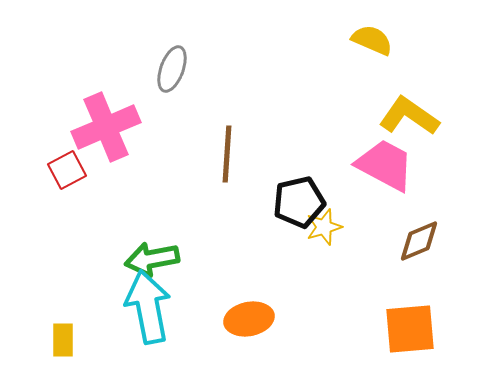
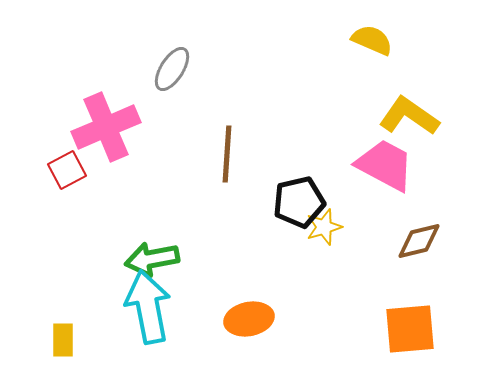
gray ellipse: rotated 12 degrees clockwise
brown diamond: rotated 9 degrees clockwise
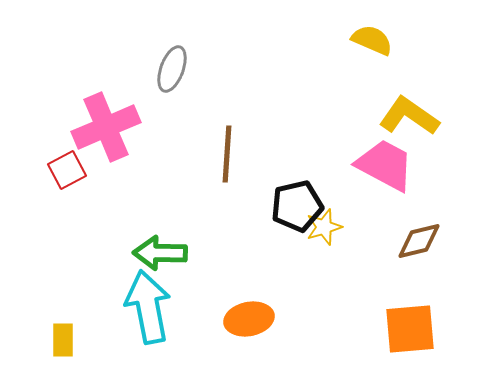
gray ellipse: rotated 12 degrees counterclockwise
black pentagon: moved 2 px left, 4 px down
green arrow: moved 8 px right, 6 px up; rotated 12 degrees clockwise
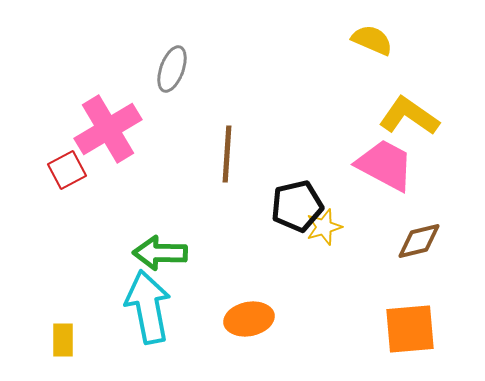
pink cross: moved 2 px right, 2 px down; rotated 8 degrees counterclockwise
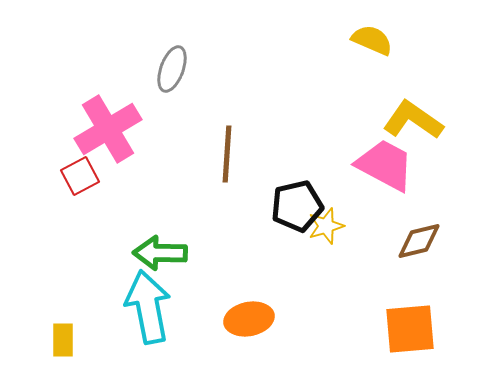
yellow L-shape: moved 4 px right, 4 px down
red square: moved 13 px right, 6 px down
yellow star: moved 2 px right, 1 px up
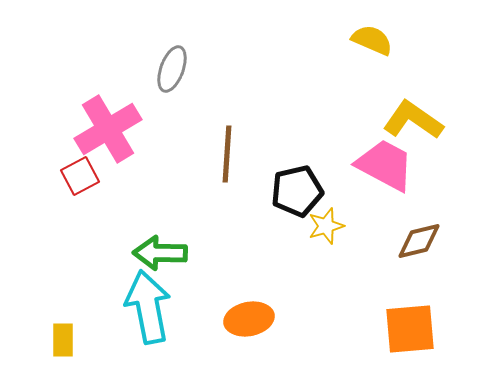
black pentagon: moved 15 px up
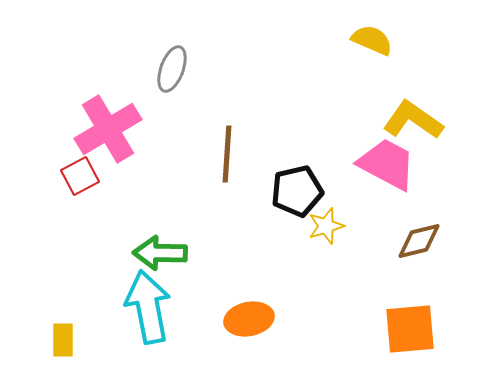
pink trapezoid: moved 2 px right, 1 px up
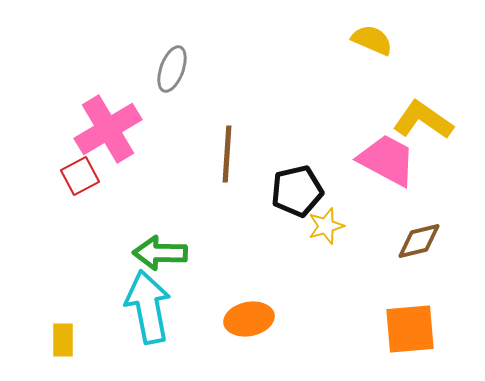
yellow L-shape: moved 10 px right
pink trapezoid: moved 4 px up
